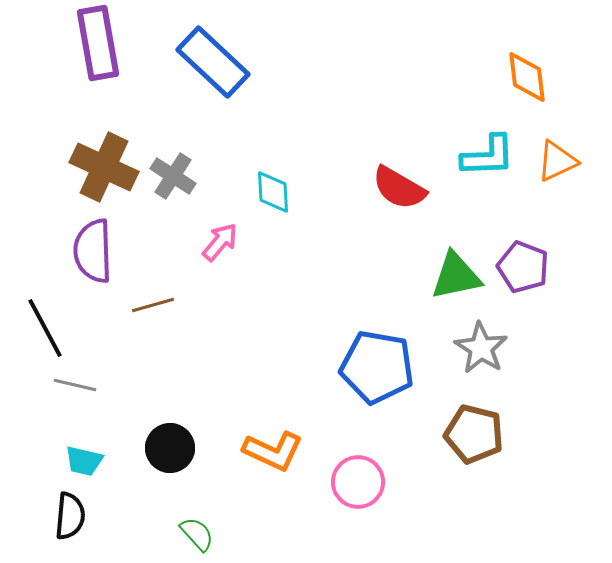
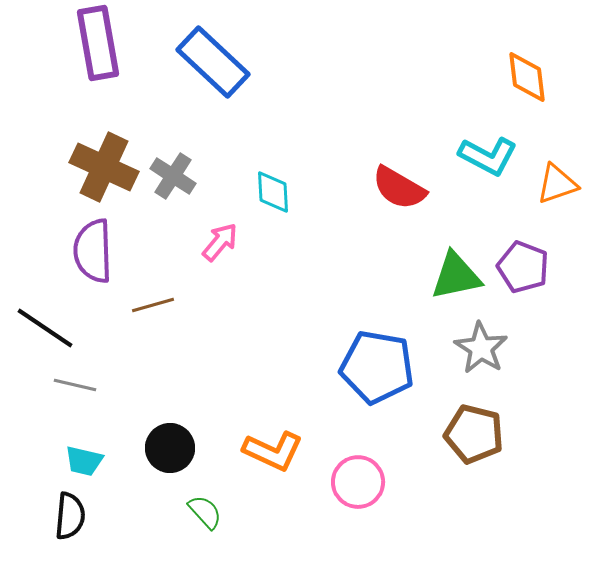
cyan L-shape: rotated 30 degrees clockwise
orange triangle: moved 23 px down; rotated 6 degrees clockwise
black line: rotated 28 degrees counterclockwise
green semicircle: moved 8 px right, 22 px up
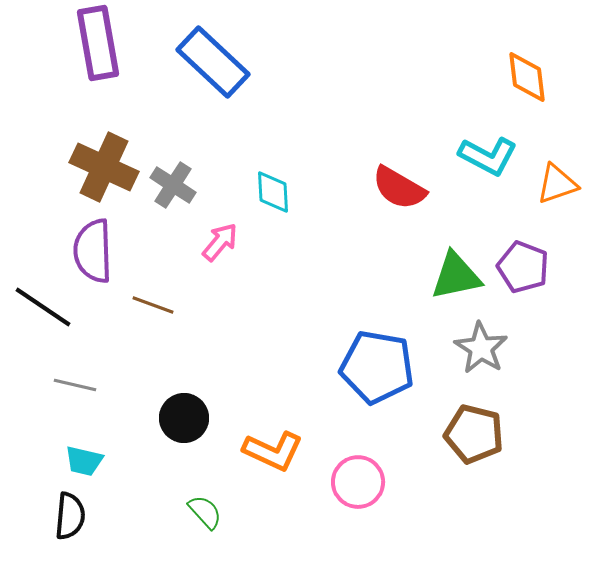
gray cross: moved 9 px down
brown line: rotated 36 degrees clockwise
black line: moved 2 px left, 21 px up
black circle: moved 14 px right, 30 px up
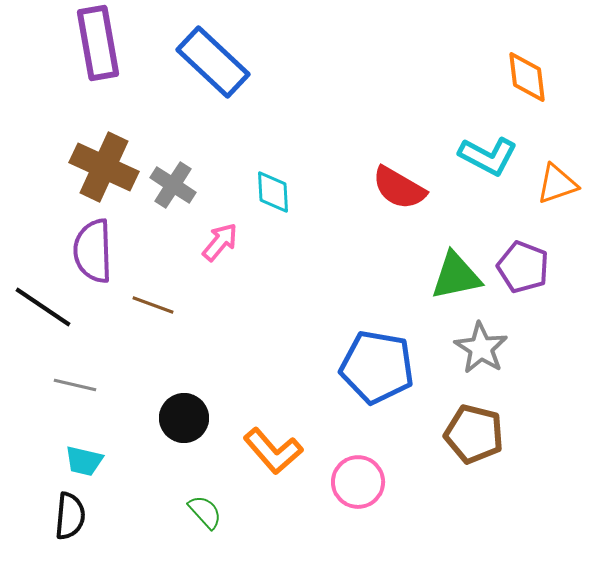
orange L-shape: rotated 24 degrees clockwise
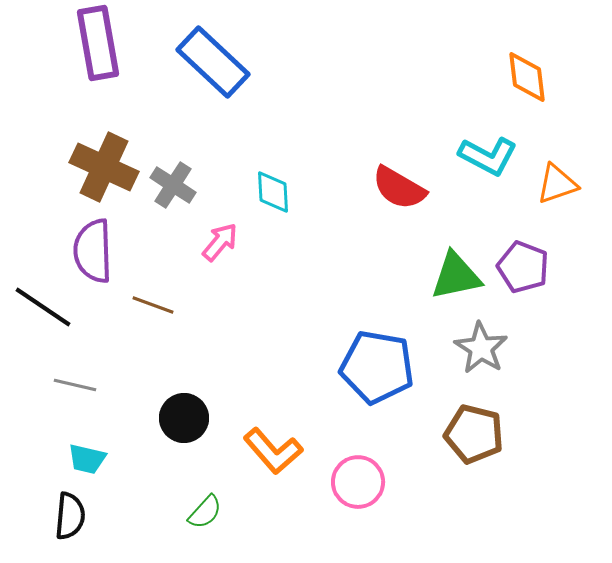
cyan trapezoid: moved 3 px right, 2 px up
green semicircle: rotated 84 degrees clockwise
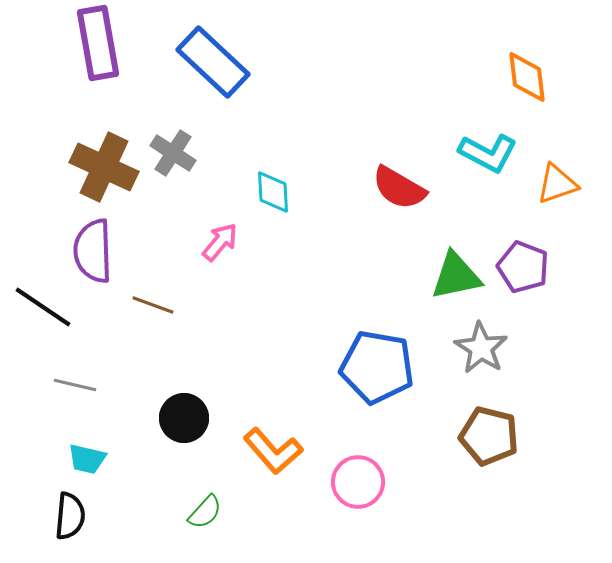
cyan L-shape: moved 3 px up
gray cross: moved 32 px up
brown pentagon: moved 15 px right, 2 px down
